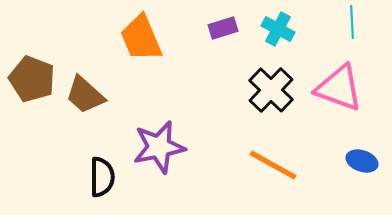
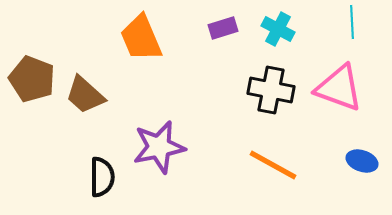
black cross: rotated 33 degrees counterclockwise
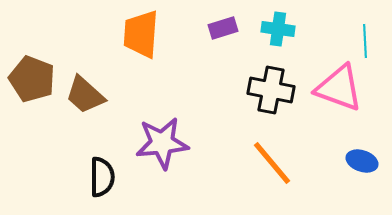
cyan line: moved 13 px right, 19 px down
cyan cross: rotated 20 degrees counterclockwise
orange trapezoid: moved 4 px up; rotated 27 degrees clockwise
purple star: moved 3 px right, 4 px up; rotated 6 degrees clockwise
orange line: moved 1 px left, 2 px up; rotated 21 degrees clockwise
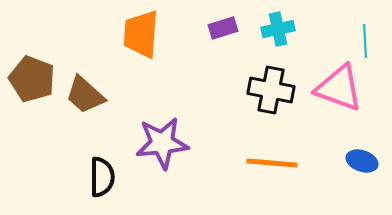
cyan cross: rotated 20 degrees counterclockwise
orange line: rotated 45 degrees counterclockwise
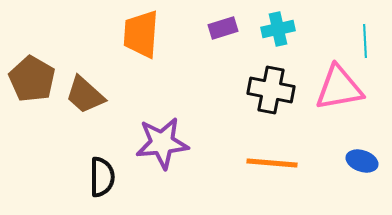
brown pentagon: rotated 9 degrees clockwise
pink triangle: rotated 30 degrees counterclockwise
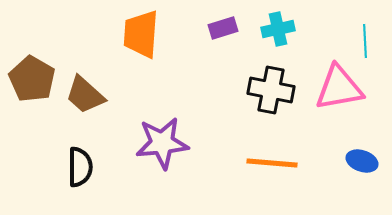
black semicircle: moved 22 px left, 10 px up
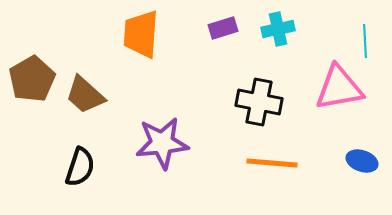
brown pentagon: rotated 12 degrees clockwise
black cross: moved 12 px left, 12 px down
black semicircle: rotated 18 degrees clockwise
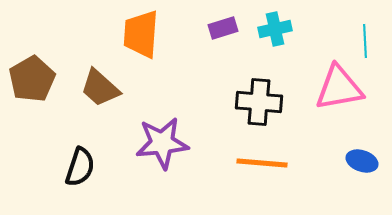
cyan cross: moved 3 px left
brown trapezoid: moved 15 px right, 7 px up
black cross: rotated 6 degrees counterclockwise
orange line: moved 10 px left
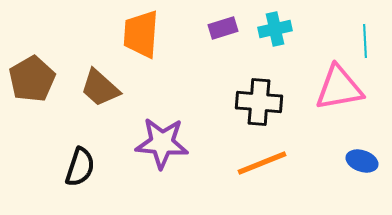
purple star: rotated 10 degrees clockwise
orange line: rotated 27 degrees counterclockwise
